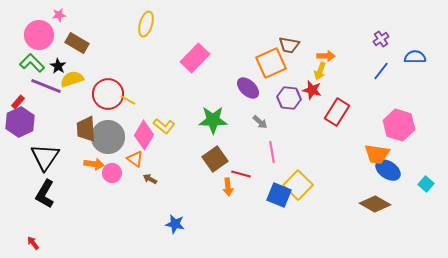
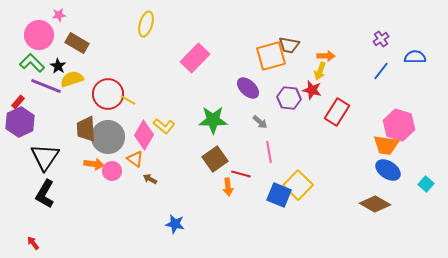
orange square at (271, 63): moved 7 px up; rotated 8 degrees clockwise
pink line at (272, 152): moved 3 px left
orange trapezoid at (377, 154): moved 9 px right, 9 px up
pink circle at (112, 173): moved 2 px up
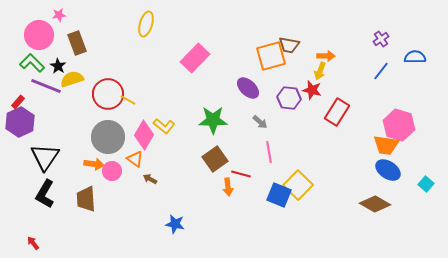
brown rectangle at (77, 43): rotated 40 degrees clockwise
brown trapezoid at (86, 129): moved 70 px down
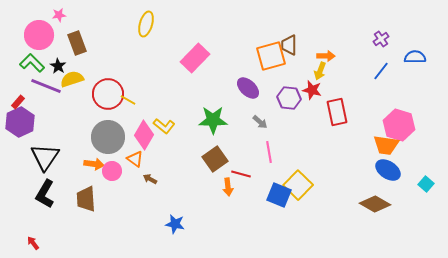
brown trapezoid at (289, 45): rotated 80 degrees clockwise
red rectangle at (337, 112): rotated 44 degrees counterclockwise
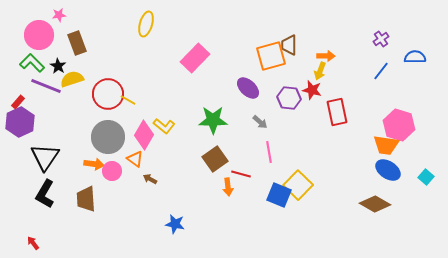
cyan square at (426, 184): moved 7 px up
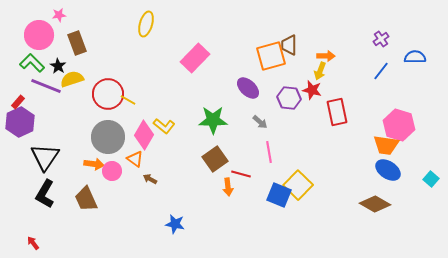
cyan square at (426, 177): moved 5 px right, 2 px down
brown trapezoid at (86, 199): rotated 20 degrees counterclockwise
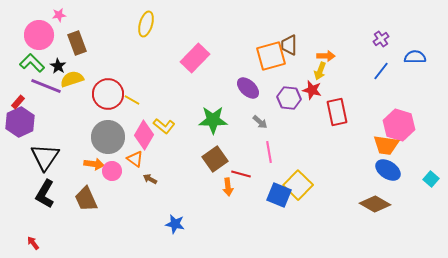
yellow line at (128, 100): moved 4 px right
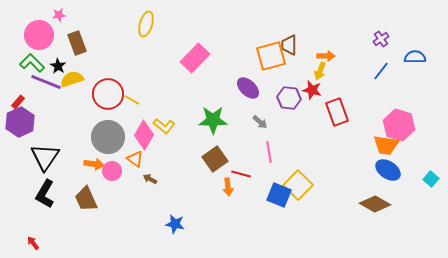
purple line at (46, 86): moved 4 px up
red rectangle at (337, 112): rotated 8 degrees counterclockwise
